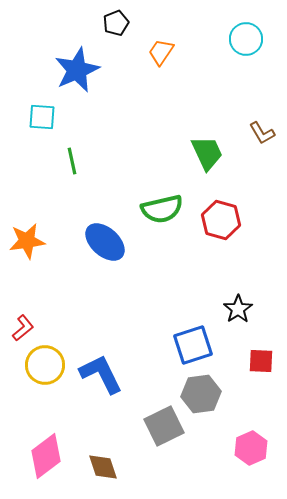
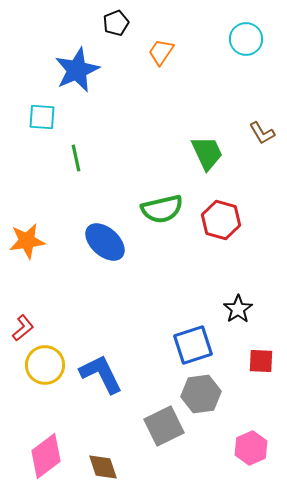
green line: moved 4 px right, 3 px up
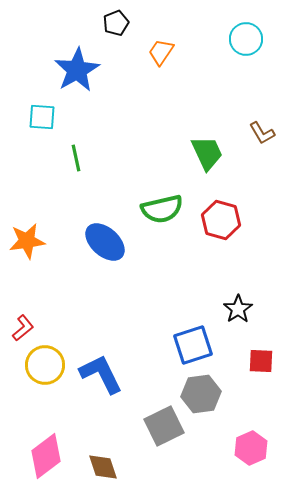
blue star: rotated 6 degrees counterclockwise
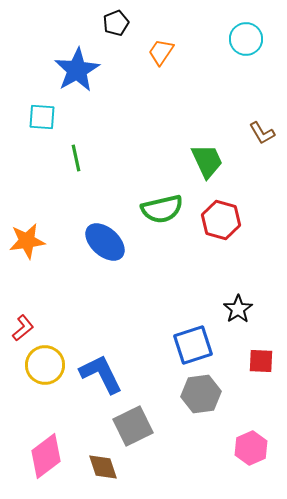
green trapezoid: moved 8 px down
gray square: moved 31 px left
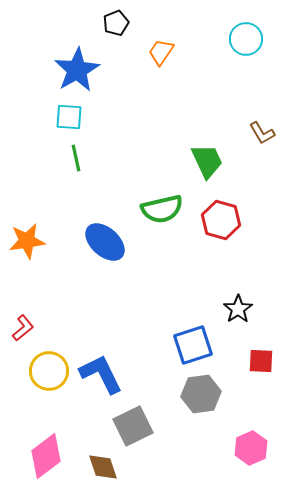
cyan square: moved 27 px right
yellow circle: moved 4 px right, 6 px down
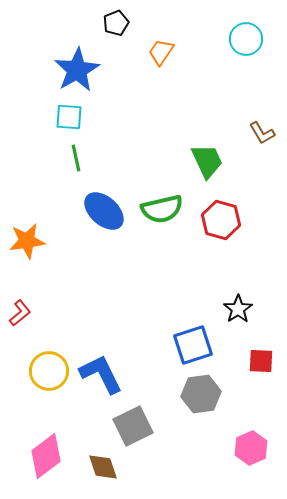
blue ellipse: moved 1 px left, 31 px up
red L-shape: moved 3 px left, 15 px up
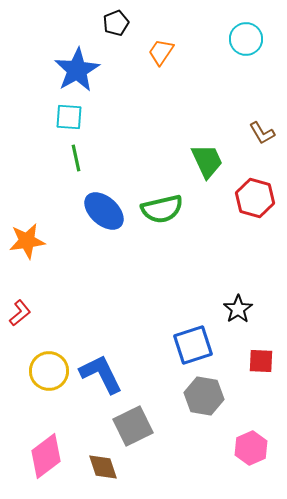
red hexagon: moved 34 px right, 22 px up
gray hexagon: moved 3 px right, 2 px down; rotated 18 degrees clockwise
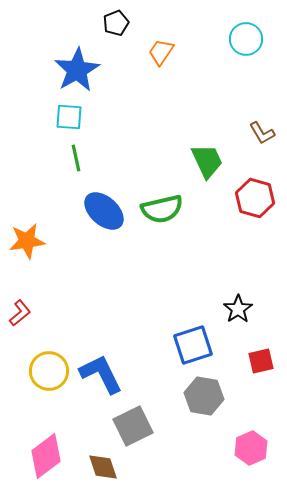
red square: rotated 16 degrees counterclockwise
